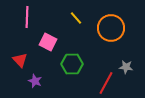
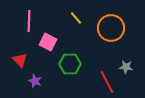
pink line: moved 2 px right, 4 px down
green hexagon: moved 2 px left
red line: moved 1 px right, 1 px up; rotated 55 degrees counterclockwise
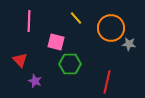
pink square: moved 8 px right; rotated 12 degrees counterclockwise
gray star: moved 3 px right, 23 px up
red line: rotated 40 degrees clockwise
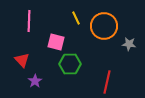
yellow line: rotated 16 degrees clockwise
orange circle: moved 7 px left, 2 px up
red triangle: moved 2 px right
purple star: rotated 16 degrees clockwise
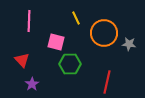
orange circle: moved 7 px down
purple star: moved 3 px left, 3 px down
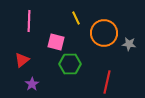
red triangle: rotated 35 degrees clockwise
